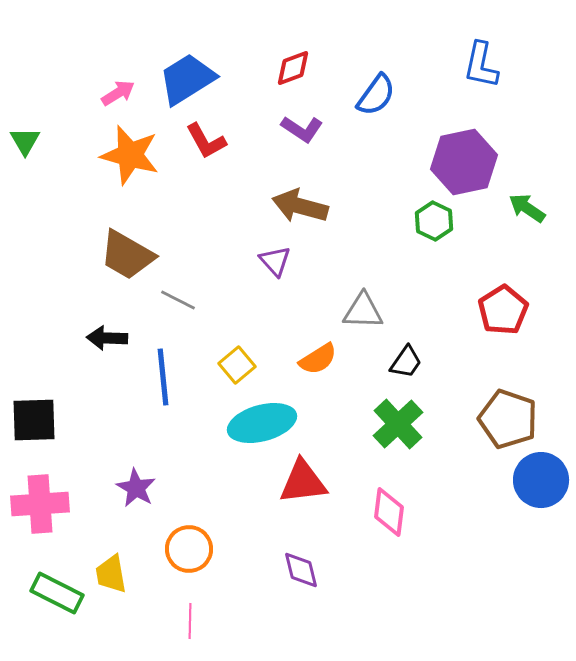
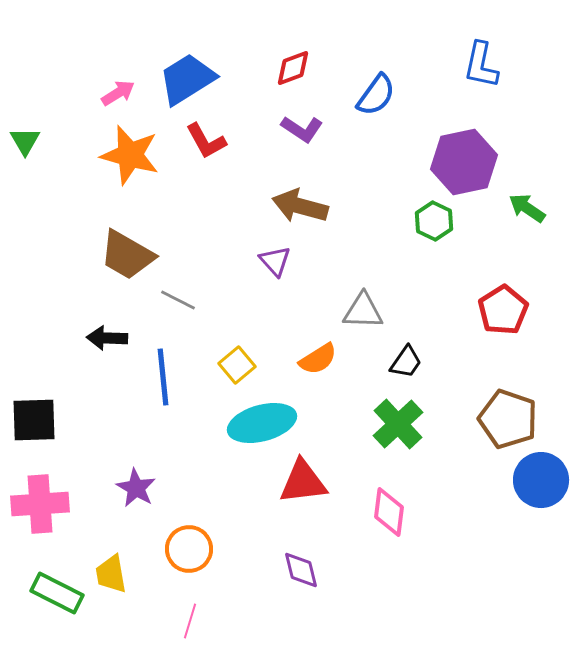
pink line: rotated 16 degrees clockwise
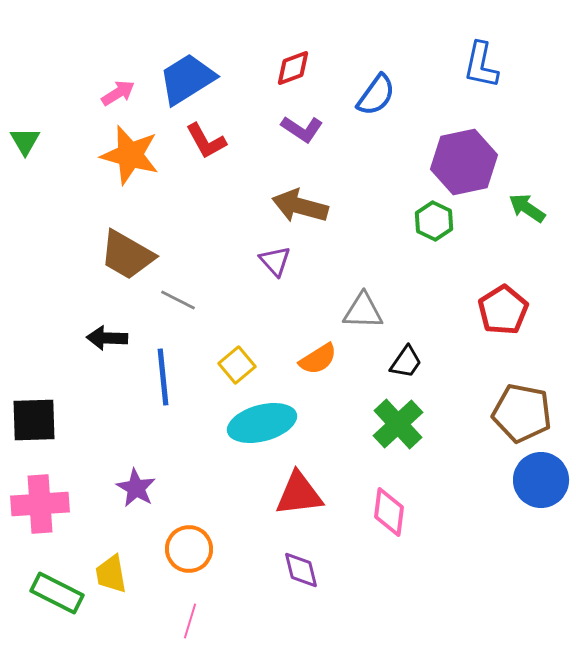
brown pentagon: moved 14 px right, 6 px up; rotated 8 degrees counterclockwise
red triangle: moved 4 px left, 12 px down
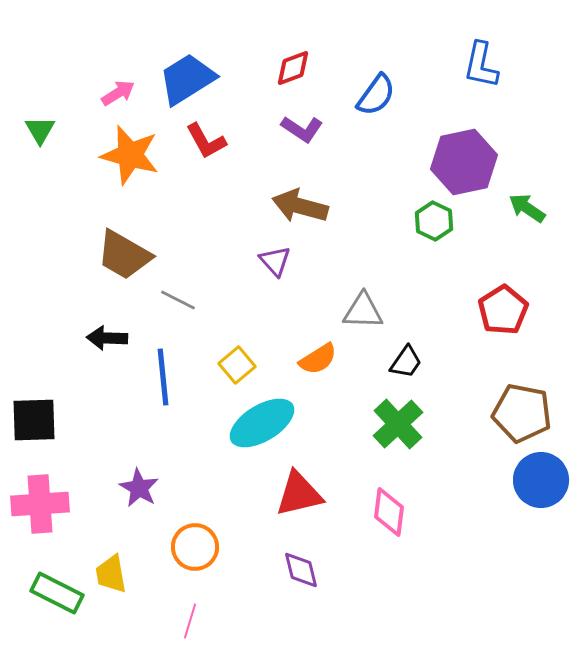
green triangle: moved 15 px right, 11 px up
brown trapezoid: moved 3 px left
cyan ellipse: rotated 16 degrees counterclockwise
purple star: moved 3 px right
red triangle: rotated 6 degrees counterclockwise
orange circle: moved 6 px right, 2 px up
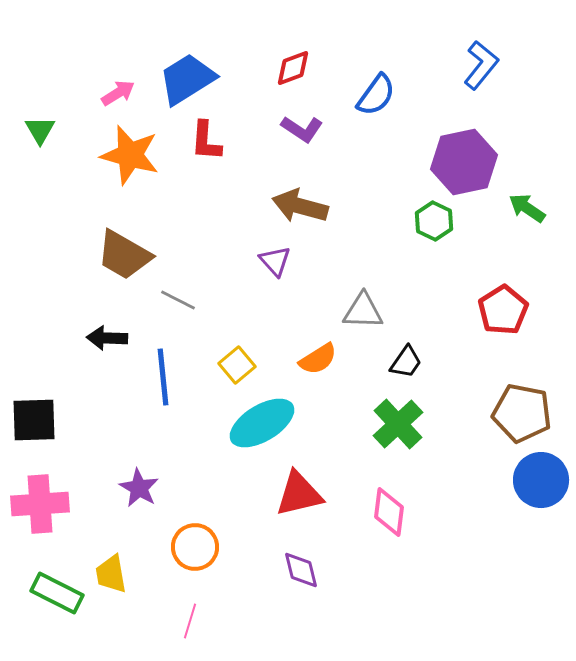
blue L-shape: rotated 153 degrees counterclockwise
red L-shape: rotated 33 degrees clockwise
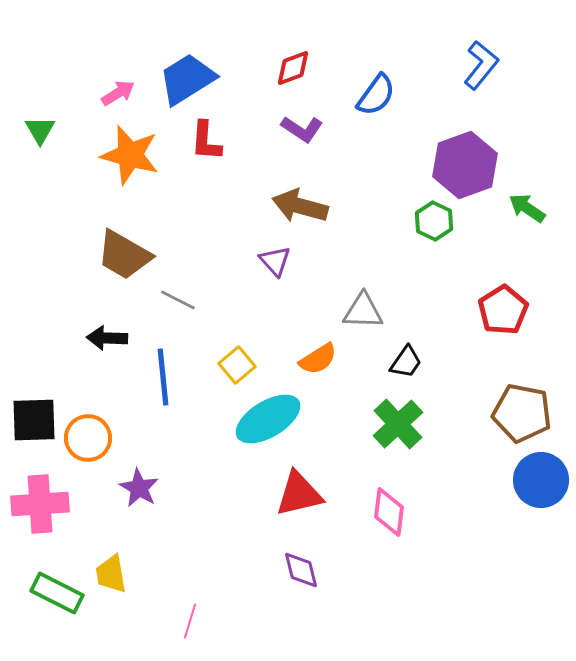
purple hexagon: moved 1 px right, 3 px down; rotated 8 degrees counterclockwise
cyan ellipse: moved 6 px right, 4 px up
orange circle: moved 107 px left, 109 px up
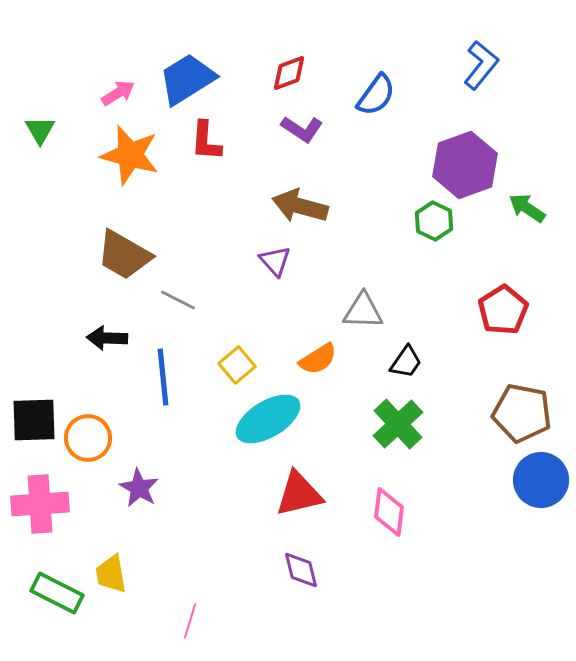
red diamond: moved 4 px left, 5 px down
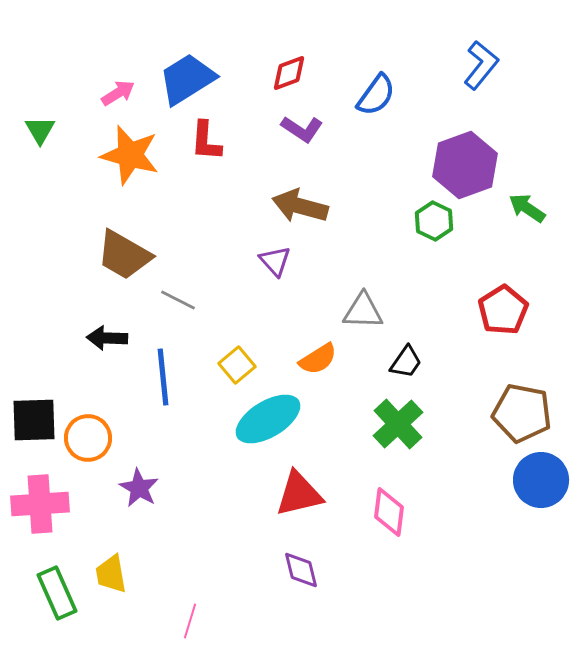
green rectangle: rotated 39 degrees clockwise
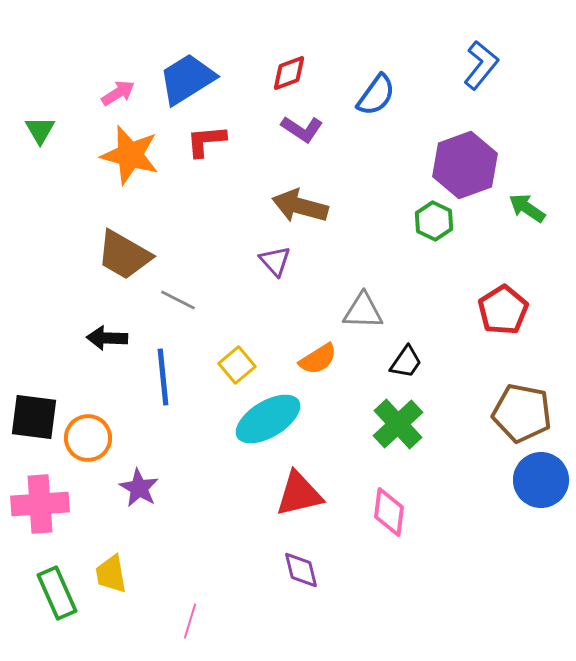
red L-shape: rotated 81 degrees clockwise
black square: moved 3 px up; rotated 9 degrees clockwise
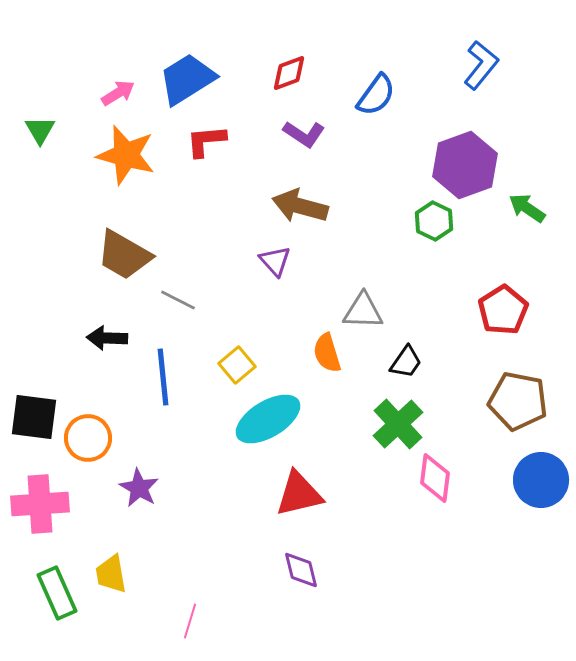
purple L-shape: moved 2 px right, 5 px down
orange star: moved 4 px left
orange semicircle: moved 9 px right, 6 px up; rotated 105 degrees clockwise
brown pentagon: moved 4 px left, 12 px up
pink diamond: moved 46 px right, 34 px up
